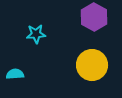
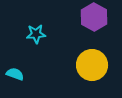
cyan semicircle: rotated 24 degrees clockwise
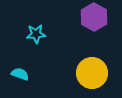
yellow circle: moved 8 px down
cyan semicircle: moved 5 px right
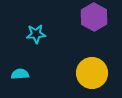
cyan semicircle: rotated 24 degrees counterclockwise
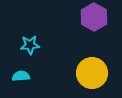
cyan star: moved 6 px left, 11 px down
cyan semicircle: moved 1 px right, 2 px down
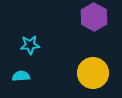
yellow circle: moved 1 px right
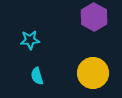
cyan star: moved 5 px up
cyan semicircle: moved 16 px right; rotated 102 degrees counterclockwise
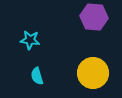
purple hexagon: rotated 24 degrees counterclockwise
cyan star: rotated 12 degrees clockwise
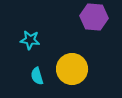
yellow circle: moved 21 px left, 4 px up
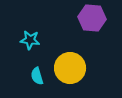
purple hexagon: moved 2 px left, 1 px down
yellow circle: moved 2 px left, 1 px up
